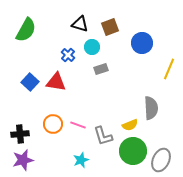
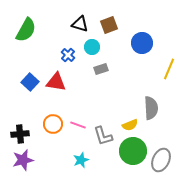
brown square: moved 1 px left, 2 px up
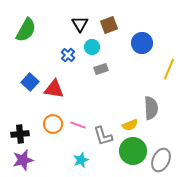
black triangle: rotated 42 degrees clockwise
red triangle: moved 2 px left, 7 px down
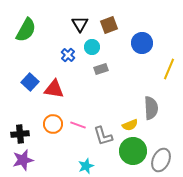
cyan star: moved 5 px right, 6 px down
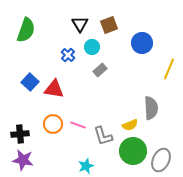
green semicircle: rotated 10 degrees counterclockwise
gray rectangle: moved 1 px left, 1 px down; rotated 24 degrees counterclockwise
purple star: rotated 25 degrees clockwise
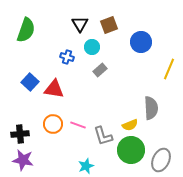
blue circle: moved 1 px left, 1 px up
blue cross: moved 1 px left, 2 px down; rotated 24 degrees counterclockwise
green circle: moved 2 px left, 1 px up
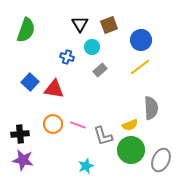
blue circle: moved 2 px up
yellow line: moved 29 px left, 2 px up; rotated 30 degrees clockwise
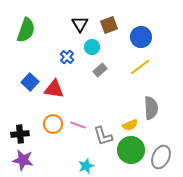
blue circle: moved 3 px up
blue cross: rotated 24 degrees clockwise
gray ellipse: moved 3 px up
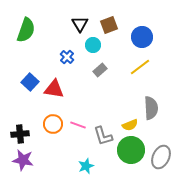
blue circle: moved 1 px right
cyan circle: moved 1 px right, 2 px up
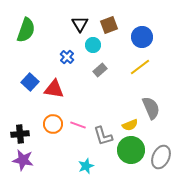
gray semicircle: rotated 20 degrees counterclockwise
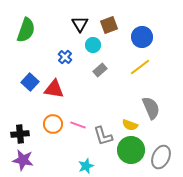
blue cross: moved 2 px left
yellow semicircle: rotated 42 degrees clockwise
